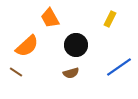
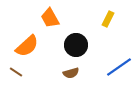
yellow rectangle: moved 2 px left
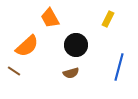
blue line: rotated 40 degrees counterclockwise
brown line: moved 2 px left, 1 px up
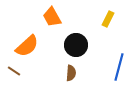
orange trapezoid: moved 2 px right, 1 px up
brown semicircle: rotated 70 degrees counterclockwise
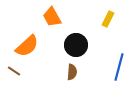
brown semicircle: moved 1 px right, 1 px up
